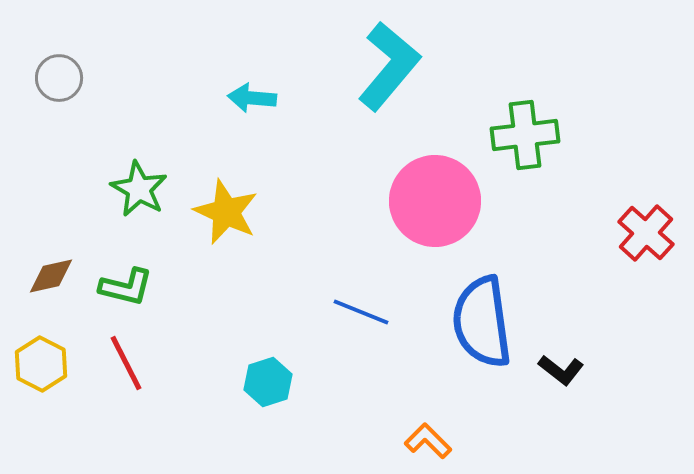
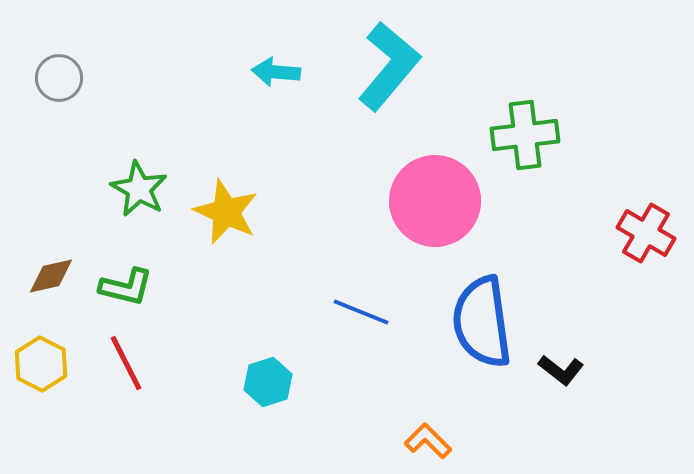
cyan arrow: moved 24 px right, 26 px up
red cross: rotated 12 degrees counterclockwise
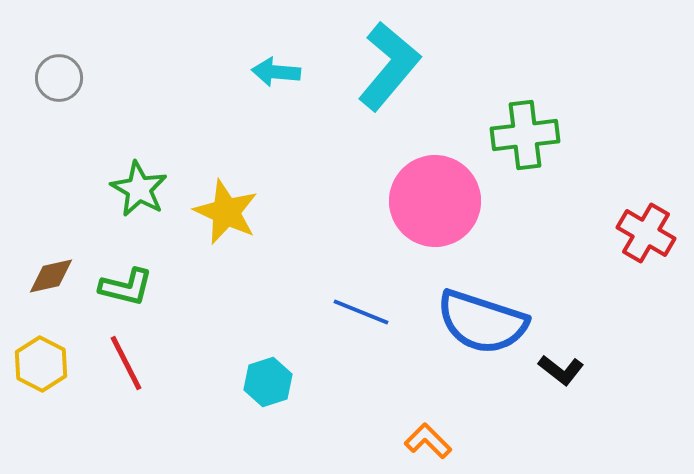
blue semicircle: rotated 64 degrees counterclockwise
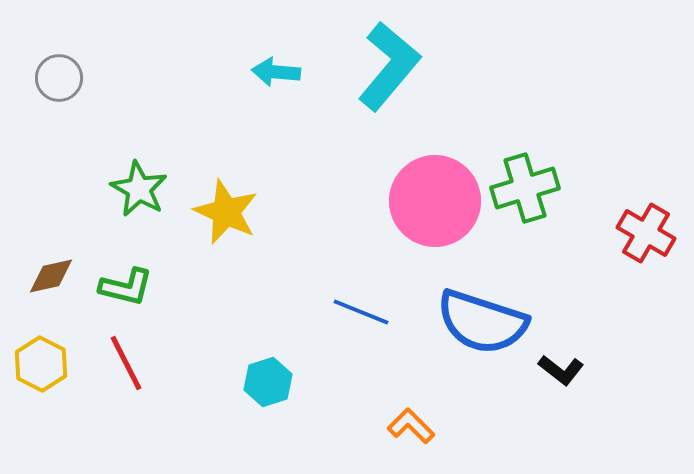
green cross: moved 53 px down; rotated 10 degrees counterclockwise
orange L-shape: moved 17 px left, 15 px up
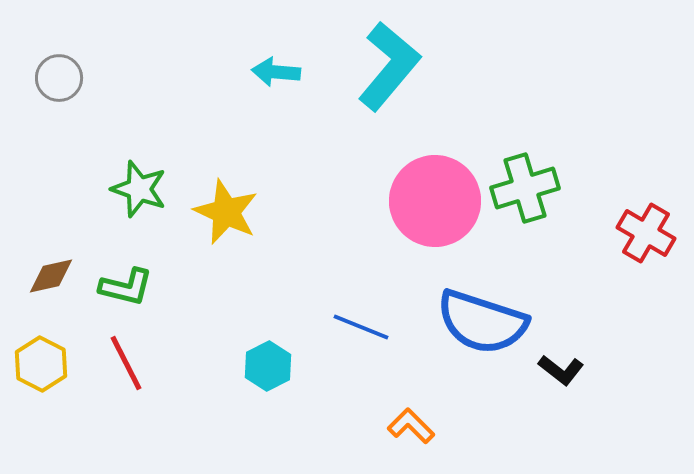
green star: rotated 10 degrees counterclockwise
blue line: moved 15 px down
cyan hexagon: moved 16 px up; rotated 9 degrees counterclockwise
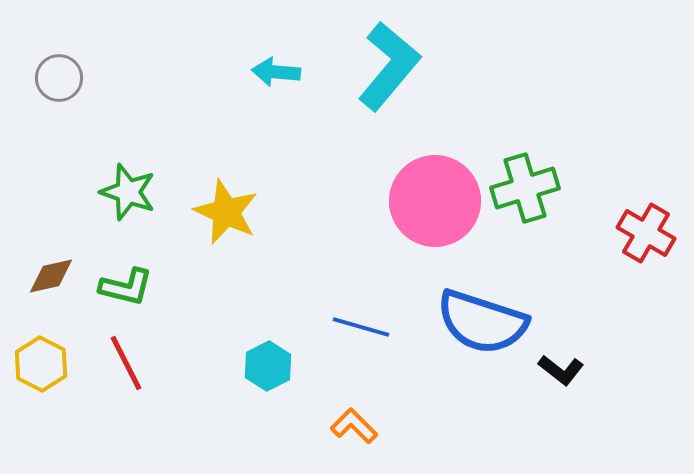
green star: moved 11 px left, 3 px down
blue line: rotated 6 degrees counterclockwise
orange L-shape: moved 57 px left
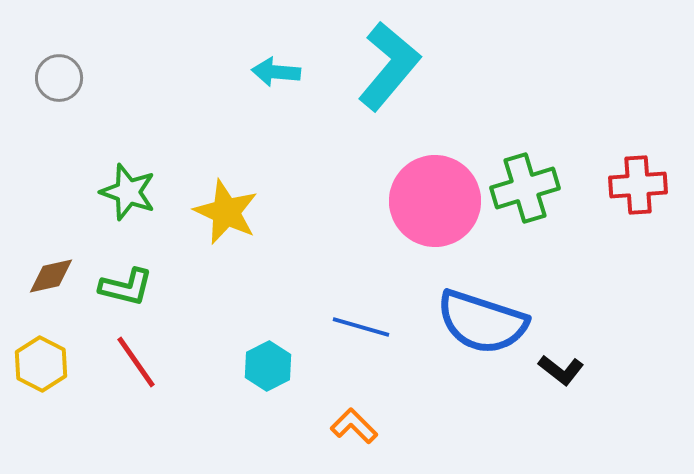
red cross: moved 8 px left, 48 px up; rotated 34 degrees counterclockwise
red line: moved 10 px right, 1 px up; rotated 8 degrees counterclockwise
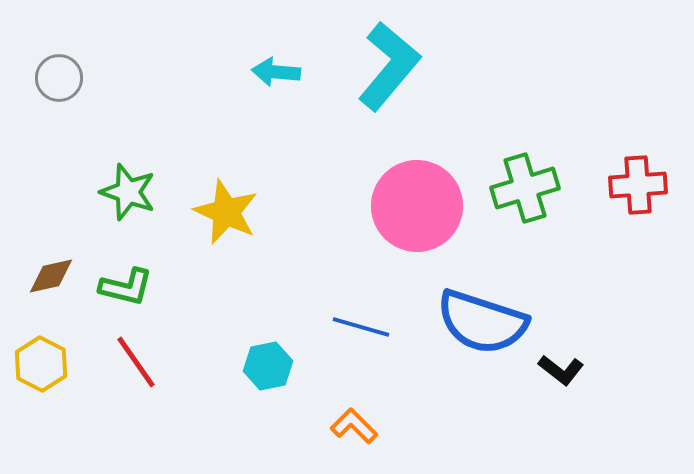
pink circle: moved 18 px left, 5 px down
cyan hexagon: rotated 15 degrees clockwise
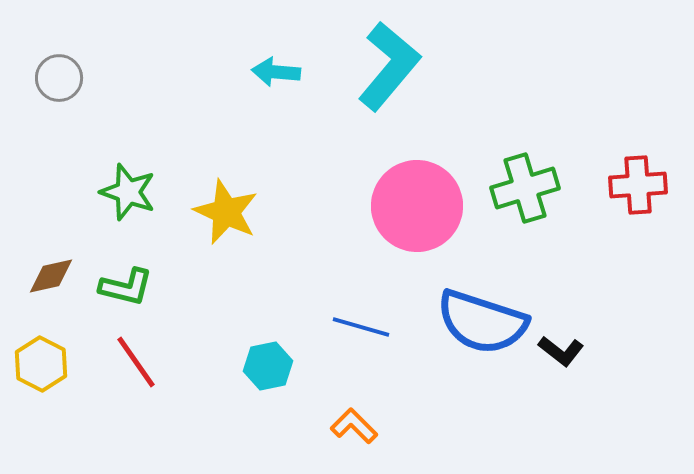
black L-shape: moved 19 px up
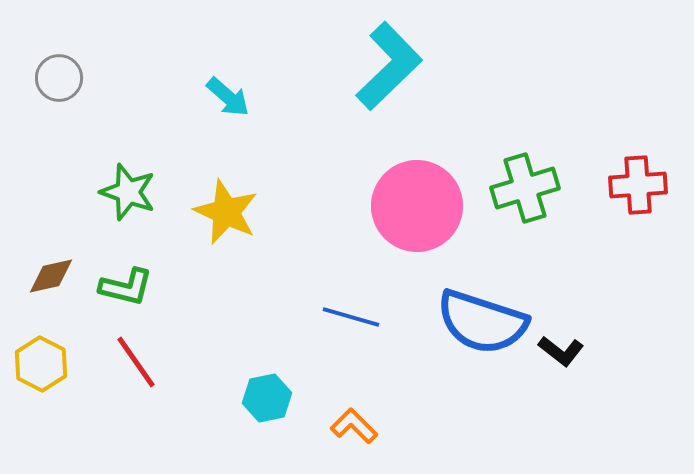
cyan L-shape: rotated 6 degrees clockwise
cyan arrow: moved 48 px left, 25 px down; rotated 144 degrees counterclockwise
blue line: moved 10 px left, 10 px up
cyan hexagon: moved 1 px left, 32 px down
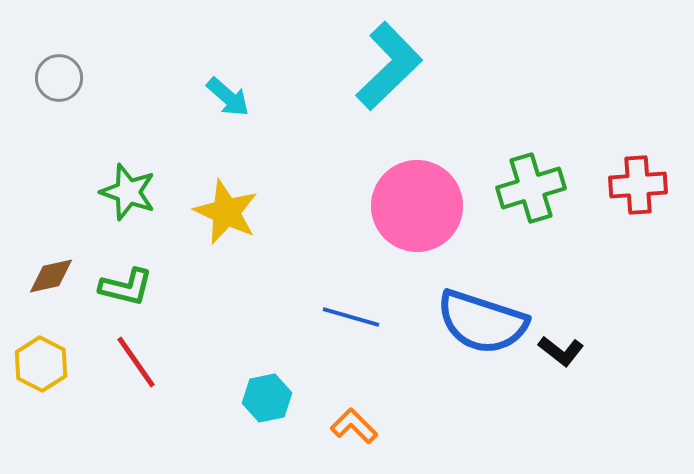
green cross: moved 6 px right
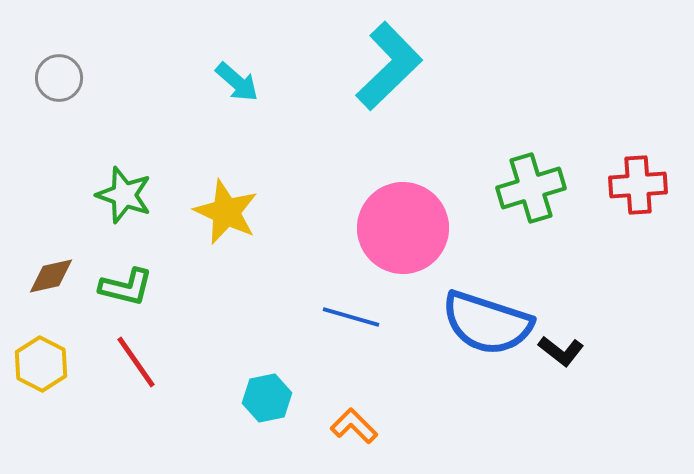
cyan arrow: moved 9 px right, 15 px up
green star: moved 4 px left, 3 px down
pink circle: moved 14 px left, 22 px down
blue semicircle: moved 5 px right, 1 px down
